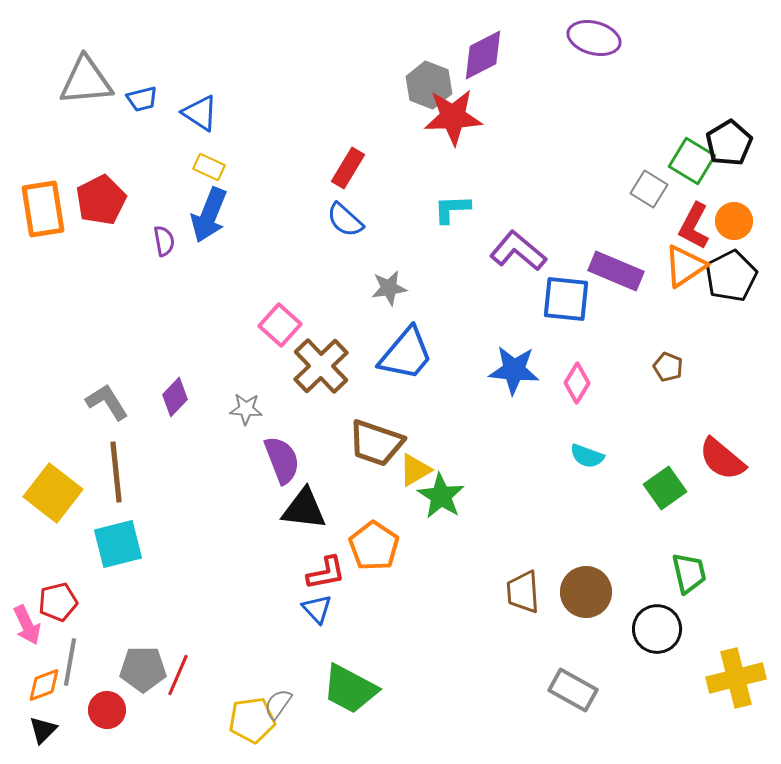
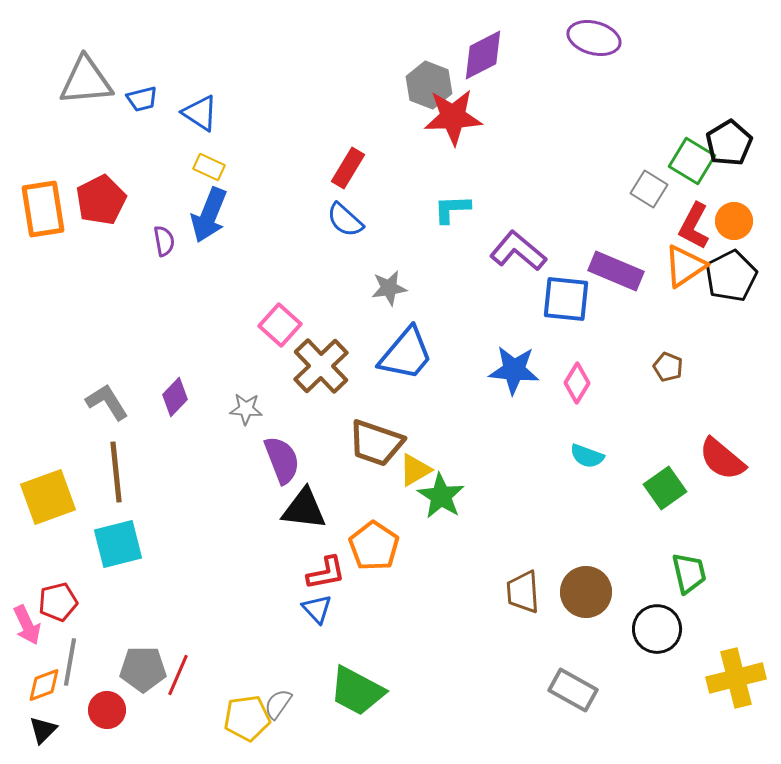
yellow square at (53, 493): moved 5 px left, 4 px down; rotated 32 degrees clockwise
green trapezoid at (350, 689): moved 7 px right, 2 px down
yellow pentagon at (252, 720): moved 5 px left, 2 px up
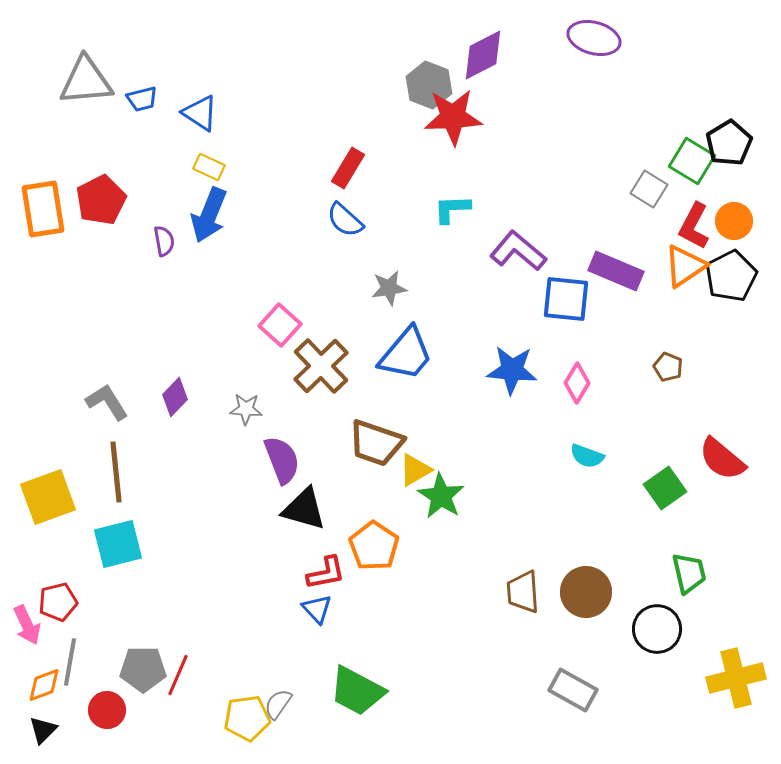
blue star at (514, 370): moved 2 px left
black triangle at (304, 509): rotated 9 degrees clockwise
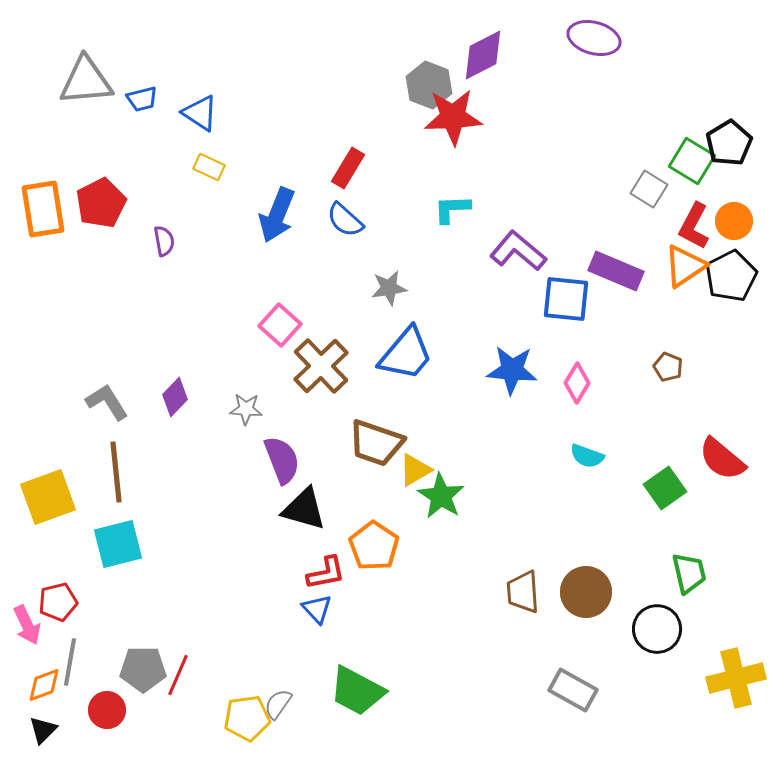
red pentagon at (101, 200): moved 3 px down
blue arrow at (209, 215): moved 68 px right
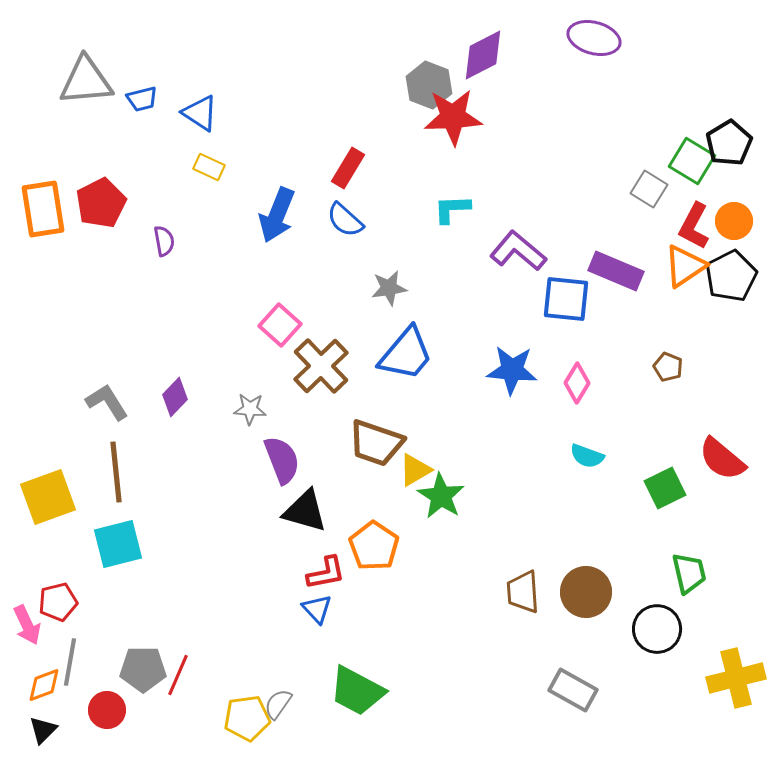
gray star at (246, 409): moved 4 px right
green square at (665, 488): rotated 9 degrees clockwise
black triangle at (304, 509): moved 1 px right, 2 px down
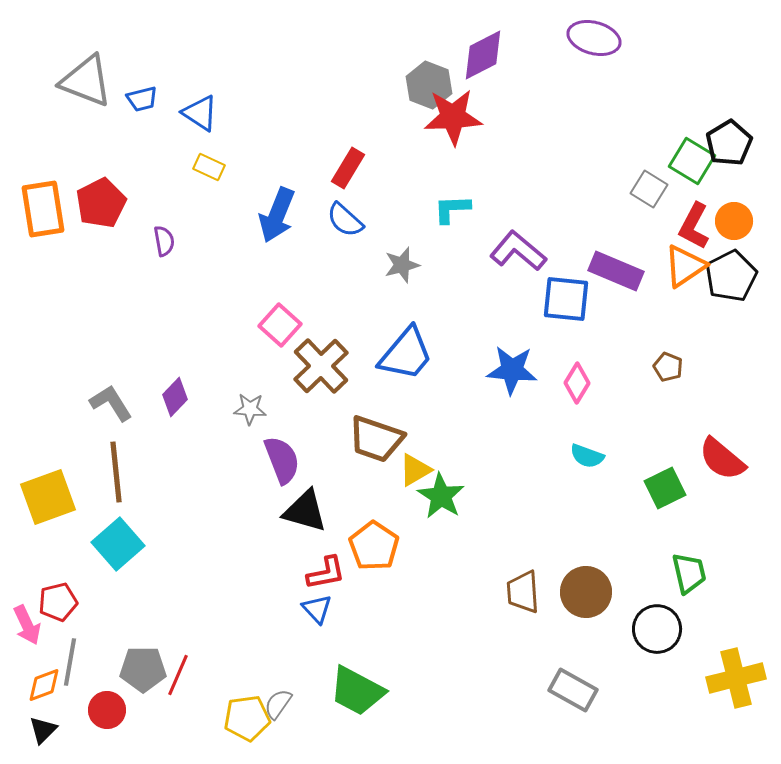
gray triangle at (86, 81): rotated 26 degrees clockwise
gray star at (389, 288): moved 13 px right, 23 px up; rotated 6 degrees counterclockwise
gray L-shape at (107, 402): moved 4 px right, 1 px down
brown trapezoid at (376, 443): moved 4 px up
cyan square at (118, 544): rotated 27 degrees counterclockwise
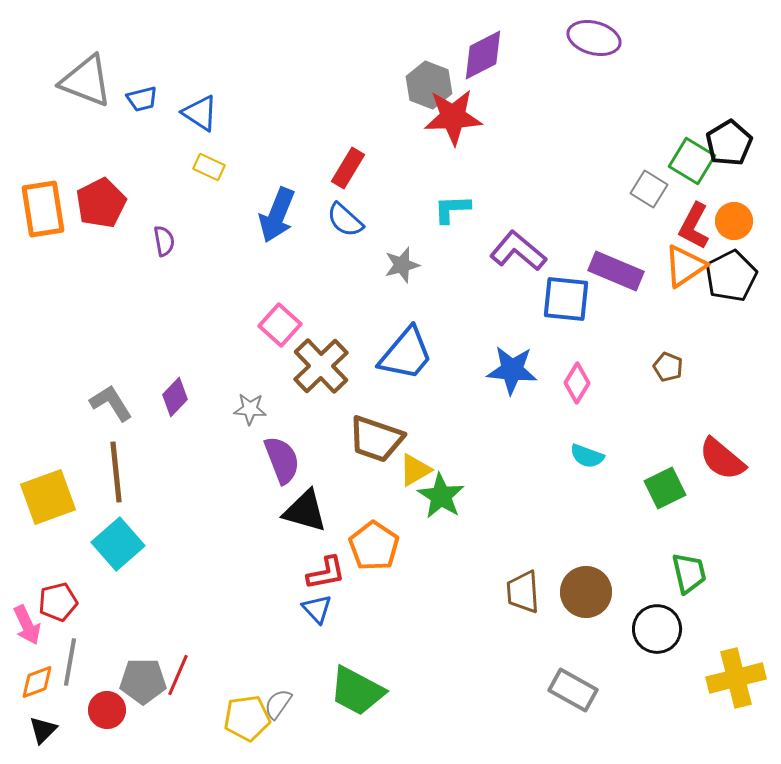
gray pentagon at (143, 669): moved 12 px down
orange diamond at (44, 685): moved 7 px left, 3 px up
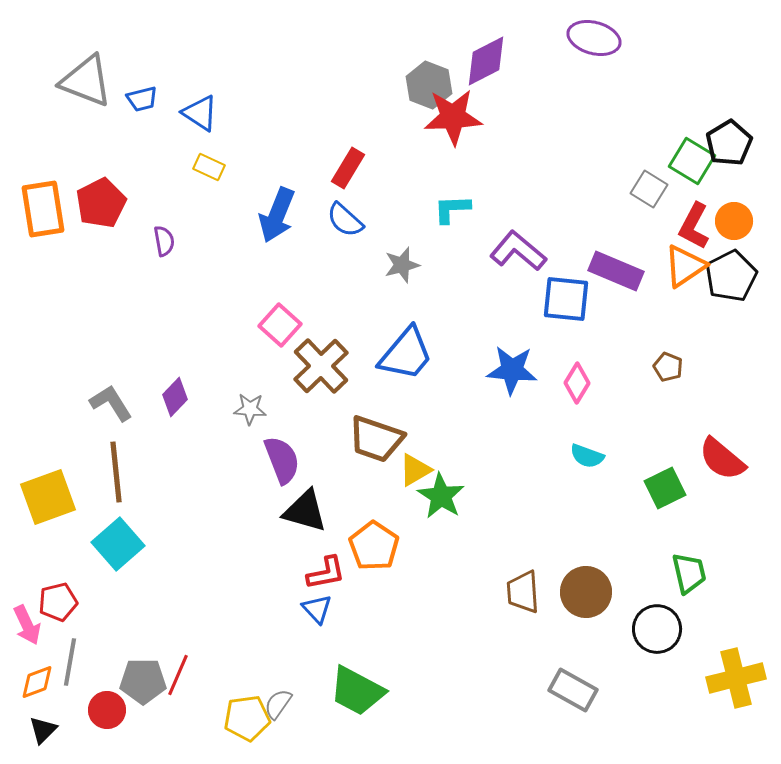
purple diamond at (483, 55): moved 3 px right, 6 px down
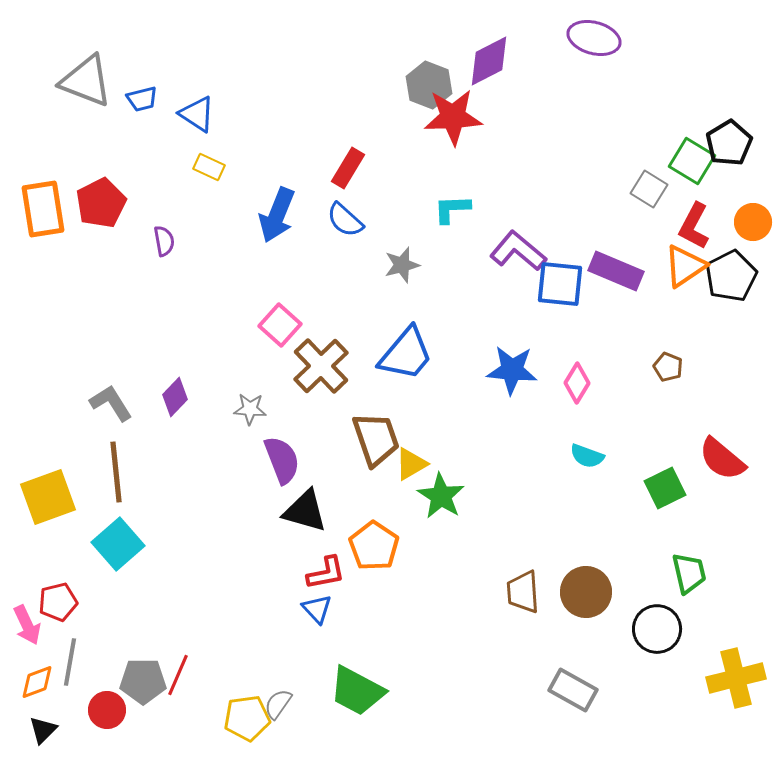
purple diamond at (486, 61): moved 3 px right
blue triangle at (200, 113): moved 3 px left, 1 px down
orange circle at (734, 221): moved 19 px right, 1 px down
blue square at (566, 299): moved 6 px left, 15 px up
brown trapezoid at (376, 439): rotated 128 degrees counterclockwise
yellow triangle at (415, 470): moved 4 px left, 6 px up
